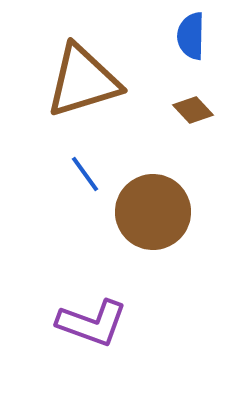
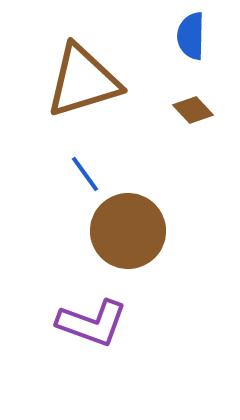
brown circle: moved 25 px left, 19 px down
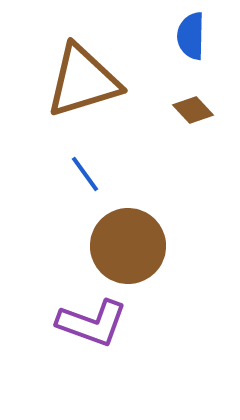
brown circle: moved 15 px down
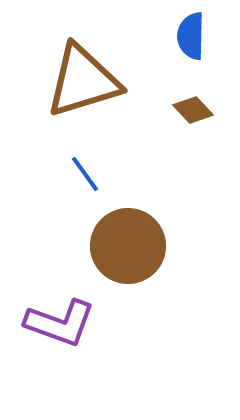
purple L-shape: moved 32 px left
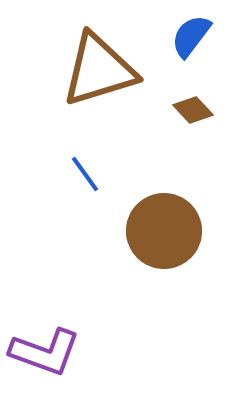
blue semicircle: rotated 36 degrees clockwise
brown triangle: moved 16 px right, 11 px up
brown circle: moved 36 px right, 15 px up
purple L-shape: moved 15 px left, 29 px down
